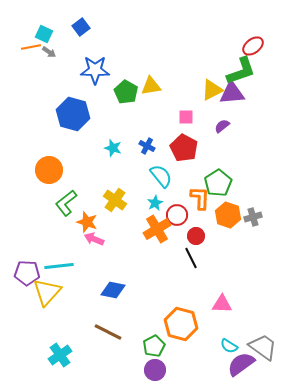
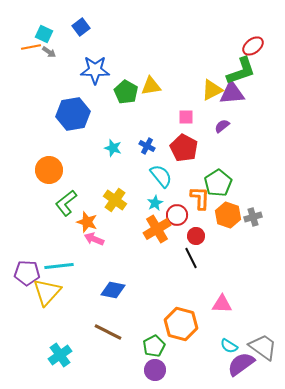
blue hexagon at (73, 114): rotated 24 degrees counterclockwise
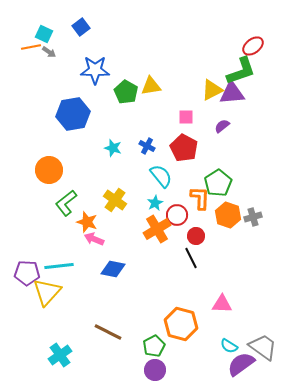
blue diamond at (113, 290): moved 21 px up
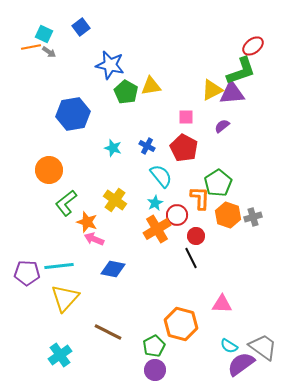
blue star at (95, 70): moved 15 px right, 5 px up; rotated 12 degrees clockwise
yellow triangle at (47, 292): moved 18 px right, 6 px down
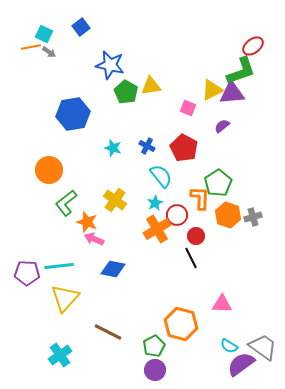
pink square at (186, 117): moved 2 px right, 9 px up; rotated 21 degrees clockwise
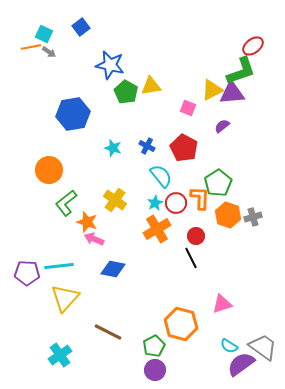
red circle at (177, 215): moved 1 px left, 12 px up
pink triangle at (222, 304): rotated 20 degrees counterclockwise
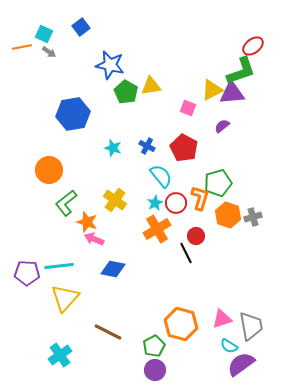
orange line at (31, 47): moved 9 px left
green pentagon at (218, 183): rotated 16 degrees clockwise
orange L-shape at (200, 198): rotated 15 degrees clockwise
black line at (191, 258): moved 5 px left, 5 px up
pink triangle at (222, 304): moved 15 px down
gray trapezoid at (263, 347): moved 12 px left, 21 px up; rotated 44 degrees clockwise
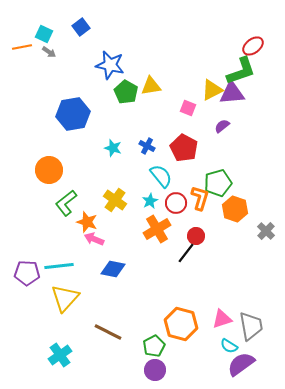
cyan star at (155, 203): moved 5 px left, 2 px up
orange hexagon at (228, 215): moved 7 px right, 6 px up
gray cross at (253, 217): moved 13 px right, 14 px down; rotated 30 degrees counterclockwise
black line at (186, 253): rotated 65 degrees clockwise
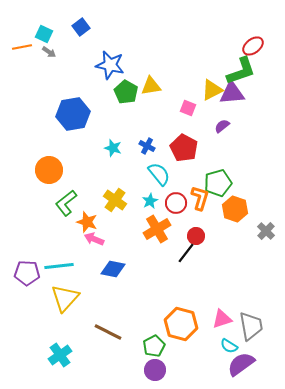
cyan semicircle at (161, 176): moved 2 px left, 2 px up
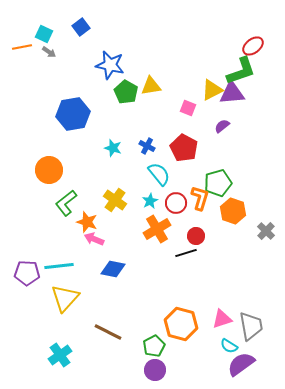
orange hexagon at (235, 209): moved 2 px left, 2 px down
black line at (186, 253): rotated 35 degrees clockwise
